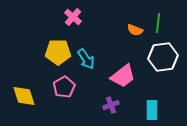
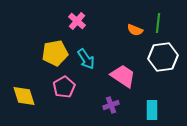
pink cross: moved 4 px right, 4 px down
yellow pentagon: moved 3 px left, 1 px down; rotated 10 degrees counterclockwise
pink trapezoid: rotated 108 degrees counterclockwise
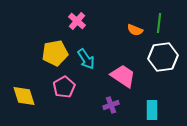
green line: moved 1 px right
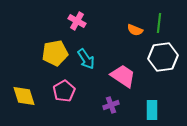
pink cross: rotated 12 degrees counterclockwise
pink pentagon: moved 4 px down
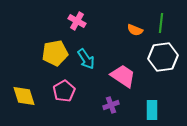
green line: moved 2 px right
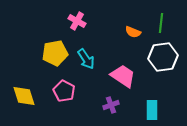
orange semicircle: moved 2 px left, 2 px down
pink pentagon: rotated 15 degrees counterclockwise
